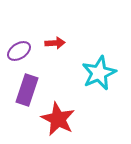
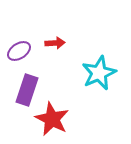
red star: moved 6 px left
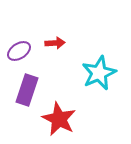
red star: moved 7 px right
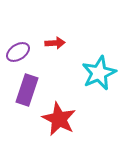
purple ellipse: moved 1 px left, 1 px down
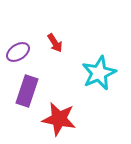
red arrow: rotated 60 degrees clockwise
purple rectangle: moved 1 px down
red star: rotated 16 degrees counterclockwise
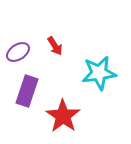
red arrow: moved 3 px down
cyan star: rotated 16 degrees clockwise
red star: moved 4 px right, 3 px up; rotated 24 degrees clockwise
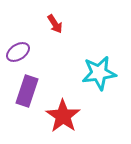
red arrow: moved 22 px up
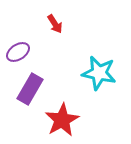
cyan star: rotated 20 degrees clockwise
purple rectangle: moved 3 px right, 2 px up; rotated 12 degrees clockwise
red star: moved 1 px left, 4 px down; rotated 8 degrees clockwise
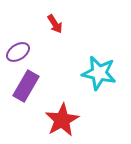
purple rectangle: moved 4 px left, 3 px up
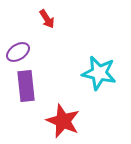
red arrow: moved 8 px left, 5 px up
purple rectangle: rotated 36 degrees counterclockwise
red star: moved 1 px right, 1 px down; rotated 20 degrees counterclockwise
